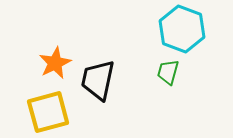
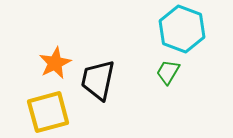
green trapezoid: rotated 16 degrees clockwise
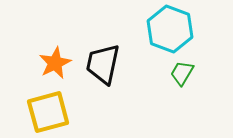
cyan hexagon: moved 12 px left
green trapezoid: moved 14 px right, 1 px down
black trapezoid: moved 5 px right, 16 px up
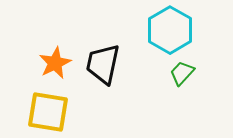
cyan hexagon: moved 1 px down; rotated 9 degrees clockwise
green trapezoid: rotated 12 degrees clockwise
yellow square: rotated 24 degrees clockwise
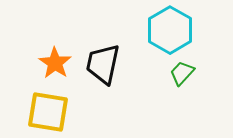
orange star: rotated 12 degrees counterclockwise
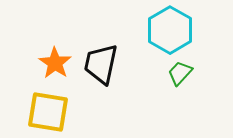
black trapezoid: moved 2 px left
green trapezoid: moved 2 px left
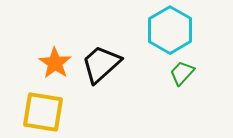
black trapezoid: rotated 36 degrees clockwise
green trapezoid: moved 2 px right
yellow square: moved 5 px left
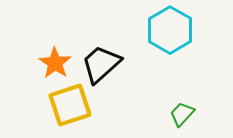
green trapezoid: moved 41 px down
yellow square: moved 27 px right, 7 px up; rotated 27 degrees counterclockwise
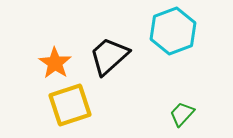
cyan hexagon: moved 3 px right, 1 px down; rotated 9 degrees clockwise
black trapezoid: moved 8 px right, 8 px up
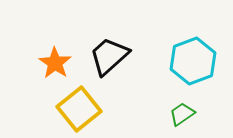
cyan hexagon: moved 20 px right, 30 px down
yellow square: moved 9 px right, 4 px down; rotated 21 degrees counterclockwise
green trapezoid: rotated 12 degrees clockwise
